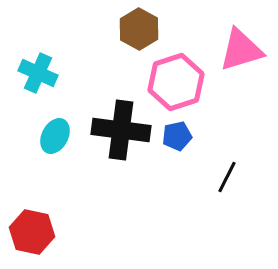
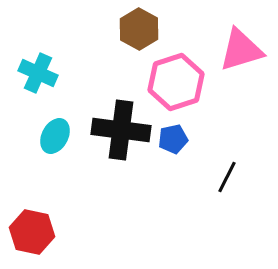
blue pentagon: moved 4 px left, 3 px down
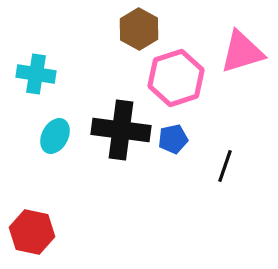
pink triangle: moved 1 px right, 2 px down
cyan cross: moved 2 px left, 1 px down; rotated 15 degrees counterclockwise
pink hexagon: moved 4 px up
black line: moved 2 px left, 11 px up; rotated 8 degrees counterclockwise
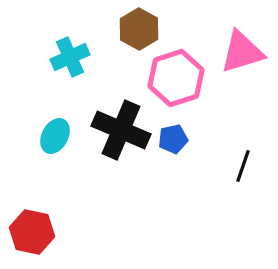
cyan cross: moved 34 px right, 17 px up; rotated 33 degrees counterclockwise
black cross: rotated 16 degrees clockwise
black line: moved 18 px right
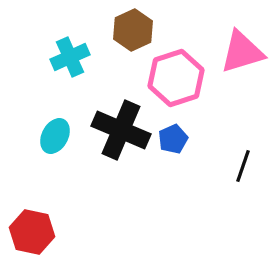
brown hexagon: moved 6 px left, 1 px down; rotated 6 degrees clockwise
blue pentagon: rotated 12 degrees counterclockwise
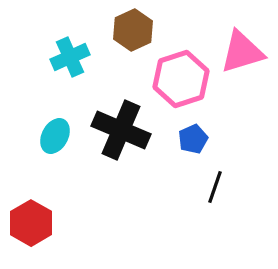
pink hexagon: moved 5 px right, 1 px down
blue pentagon: moved 20 px right
black line: moved 28 px left, 21 px down
red hexagon: moved 1 px left, 9 px up; rotated 18 degrees clockwise
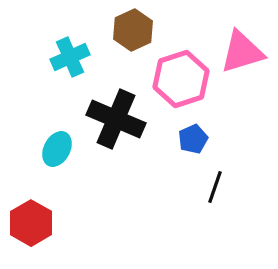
black cross: moved 5 px left, 11 px up
cyan ellipse: moved 2 px right, 13 px down
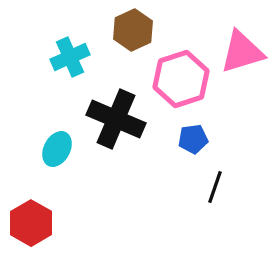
blue pentagon: rotated 16 degrees clockwise
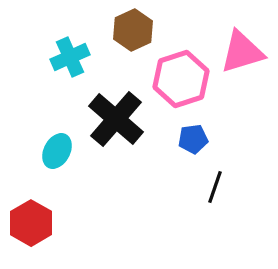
black cross: rotated 18 degrees clockwise
cyan ellipse: moved 2 px down
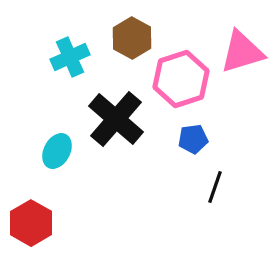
brown hexagon: moved 1 px left, 8 px down; rotated 6 degrees counterclockwise
